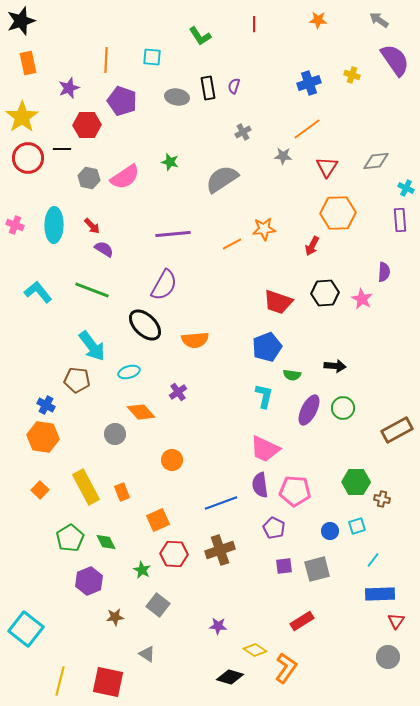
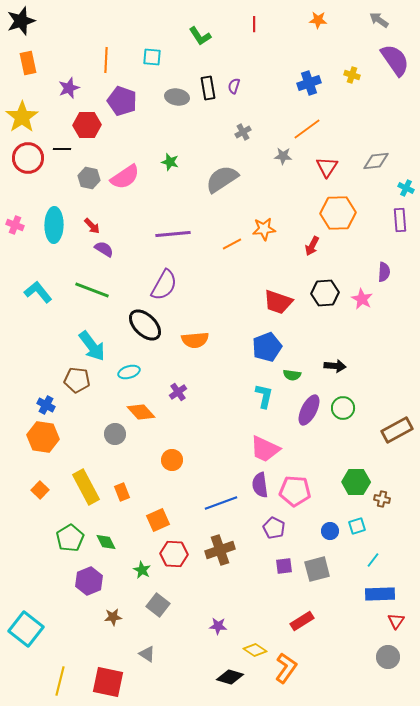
brown star at (115, 617): moved 2 px left
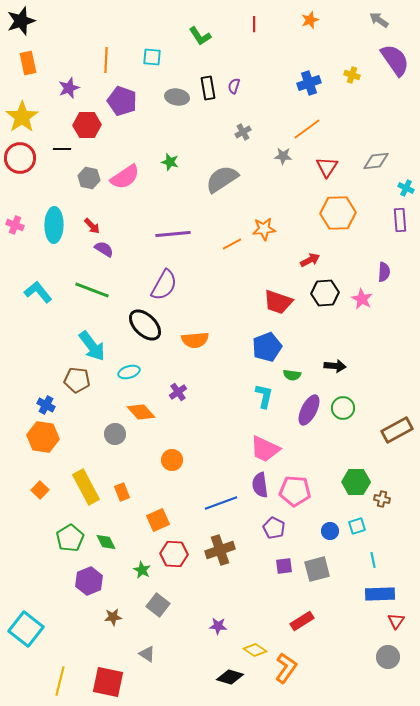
orange star at (318, 20): moved 8 px left; rotated 24 degrees counterclockwise
red circle at (28, 158): moved 8 px left
red arrow at (312, 246): moved 2 px left, 14 px down; rotated 144 degrees counterclockwise
cyan line at (373, 560): rotated 49 degrees counterclockwise
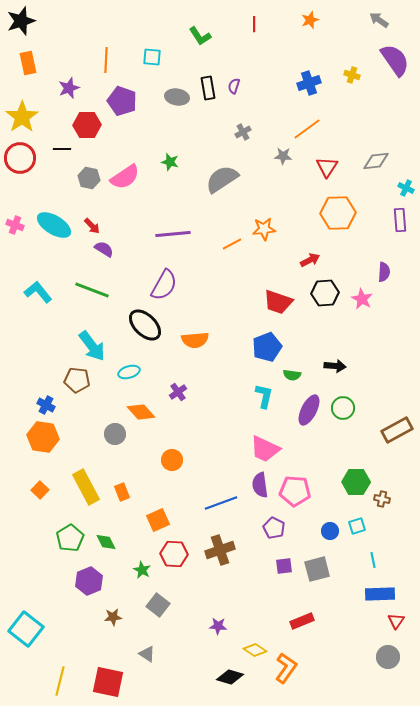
cyan ellipse at (54, 225): rotated 60 degrees counterclockwise
red rectangle at (302, 621): rotated 10 degrees clockwise
